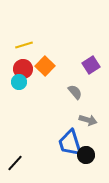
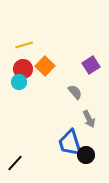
gray arrow: moved 1 px right, 1 px up; rotated 48 degrees clockwise
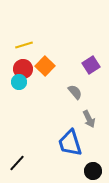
black circle: moved 7 px right, 16 px down
black line: moved 2 px right
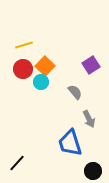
cyan circle: moved 22 px right
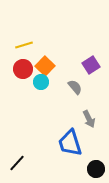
gray semicircle: moved 5 px up
black circle: moved 3 px right, 2 px up
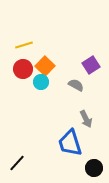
gray semicircle: moved 1 px right, 2 px up; rotated 21 degrees counterclockwise
gray arrow: moved 3 px left
black circle: moved 2 px left, 1 px up
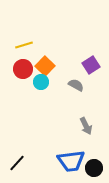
gray arrow: moved 7 px down
blue trapezoid: moved 1 px right, 18 px down; rotated 80 degrees counterclockwise
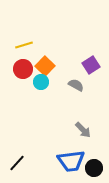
gray arrow: moved 3 px left, 4 px down; rotated 18 degrees counterclockwise
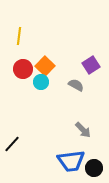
yellow line: moved 5 px left, 9 px up; rotated 66 degrees counterclockwise
black line: moved 5 px left, 19 px up
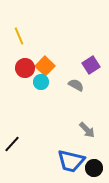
yellow line: rotated 30 degrees counterclockwise
red circle: moved 2 px right, 1 px up
gray arrow: moved 4 px right
blue trapezoid: rotated 20 degrees clockwise
